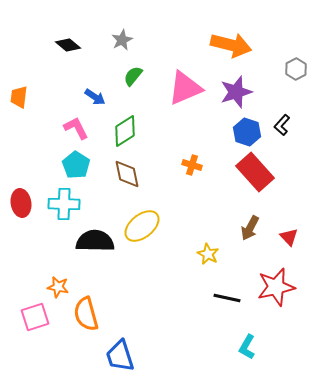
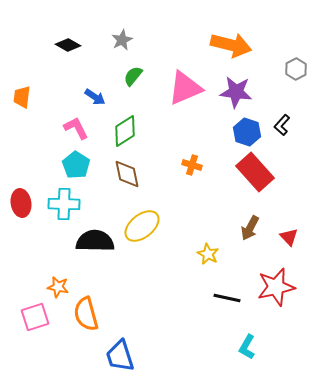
black diamond: rotated 10 degrees counterclockwise
purple star: rotated 24 degrees clockwise
orange trapezoid: moved 3 px right
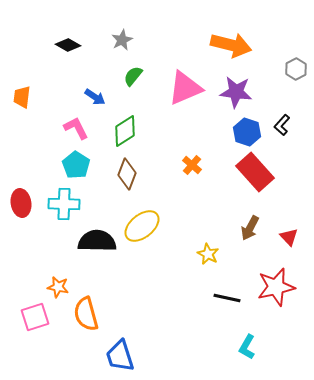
orange cross: rotated 24 degrees clockwise
brown diamond: rotated 32 degrees clockwise
black semicircle: moved 2 px right
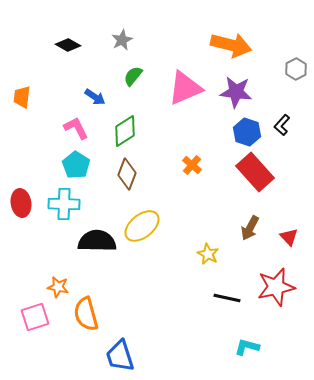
cyan L-shape: rotated 75 degrees clockwise
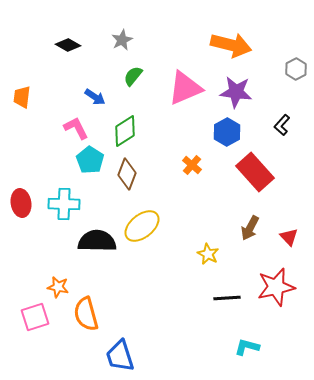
blue hexagon: moved 20 px left; rotated 12 degrees clockwise
cyan pentagon: moved 14 px right, 5 px up
black line: rotated 16 degrees counterclockwise
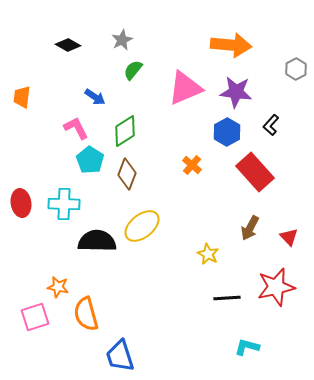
orange arrow: rotated 9 degrees counterclockwise
green semicircle: moved 6 px up
black L-shape: moved 11 px left
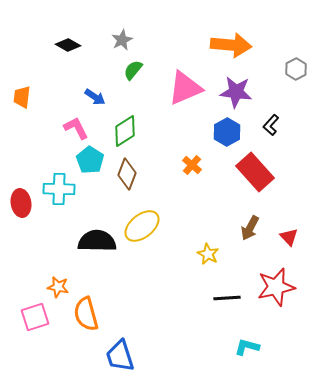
cyan cross: moved 5 px left, 15 px up
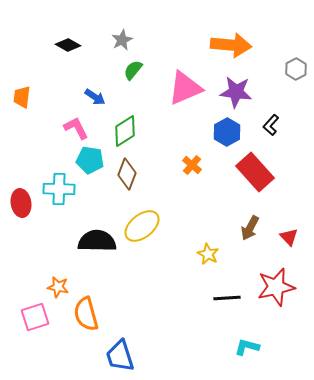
cyan pentagon: rotated 24 degrees counterclockwise
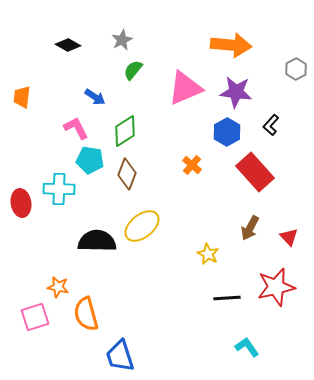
cyan L-shape: rotated 40 degrees clockwise
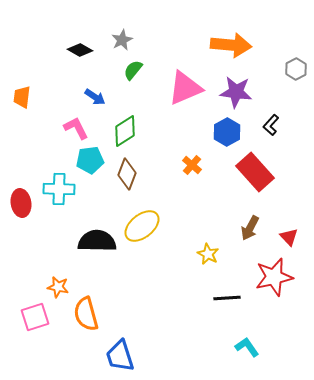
black diamond: moved 12 px right, 5 px down
cyan pentagon: rotated 16 degrees counterclockwise
red star: moved 2 px left, 10 px up
